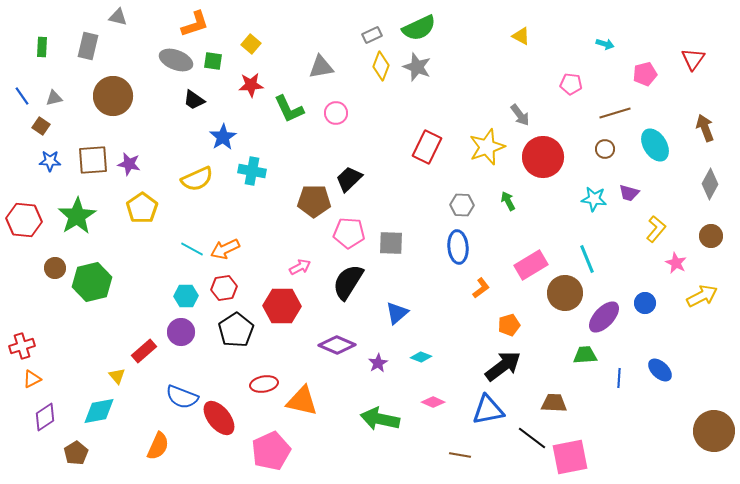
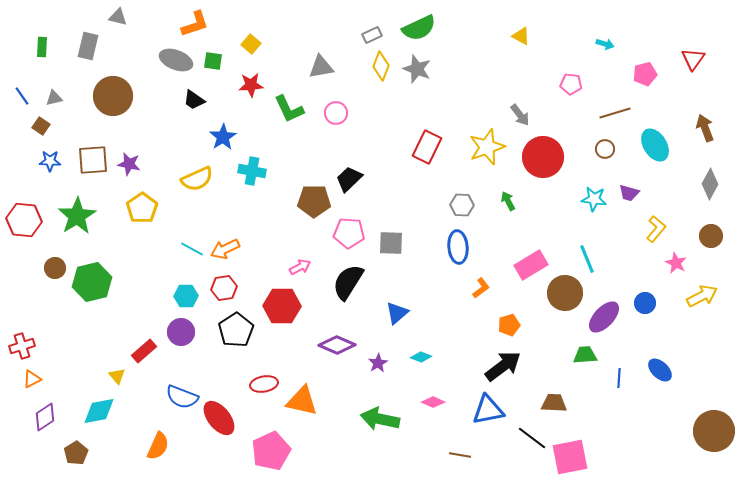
gray star at (417, 67): moved 2 px down
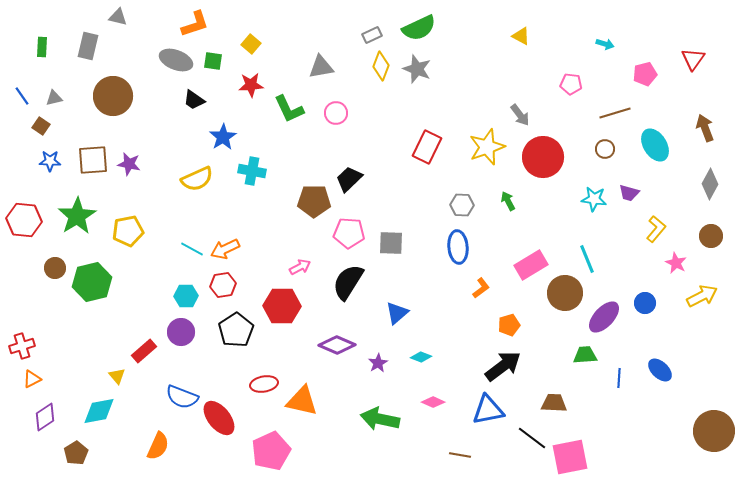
yellow pentagon at (142, 208): moved 14 px left, 23 px down; rotated 24 degrees clockwise
red hexagon at (224, 288): moved 1 px left, 3 px up
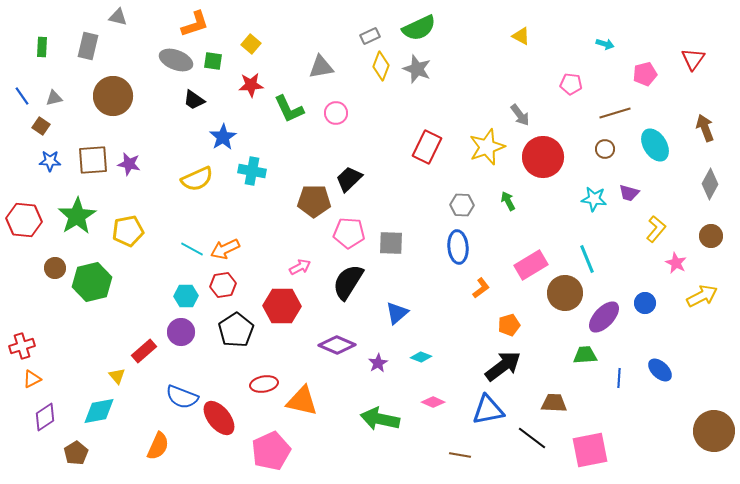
gray rectangle at (372, 35): moved 2 px left, 1 px down
pink square at (570, 457): moved 20 px right, 7 px up
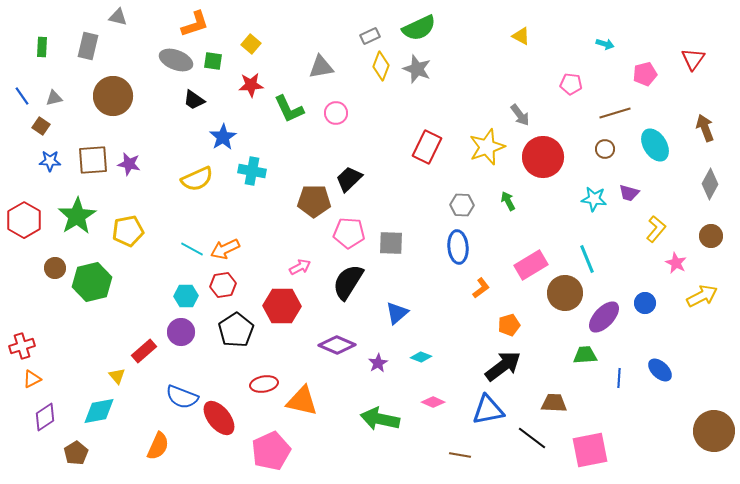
red hexagon at (24, 220): rotated 24 degrees clockwise
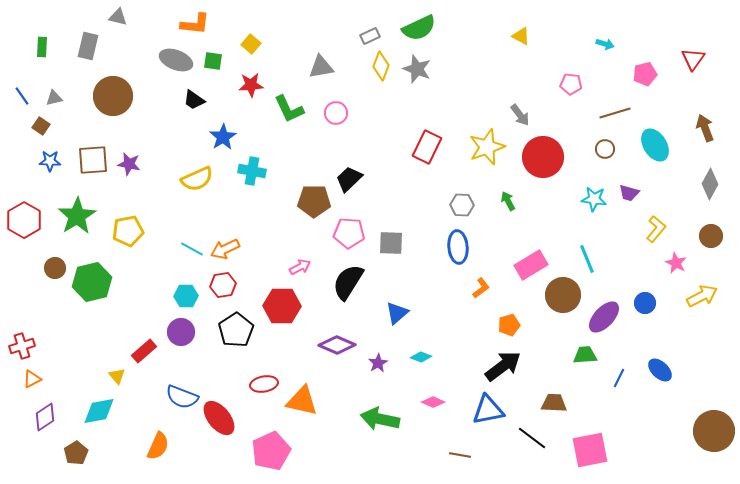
orange L-shape at (195, 24): rotated 24 degrees clockwise
brown circle at (565, 293): moved 2 px left, 2 px down
blue line at (619, 378): rotated 24 degrees clockwise
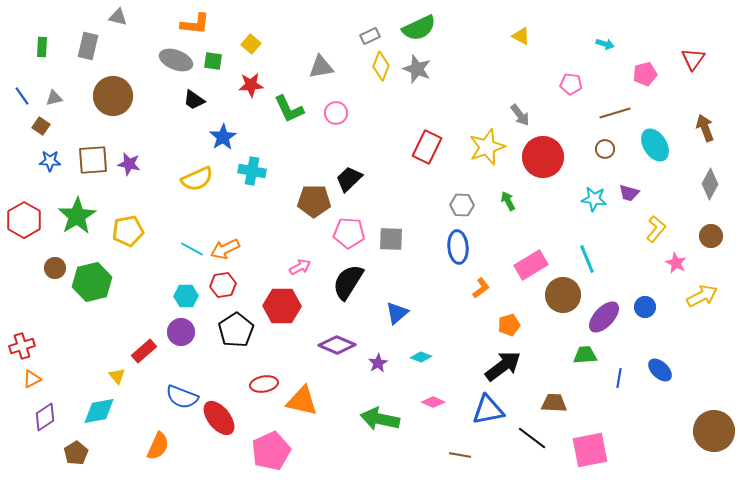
gray square at (391, 243): moved 4 px up
blue circle at (645, 303): moved 4 px down
blue line at (619, 378): rotated 18 degrees counterclockwise
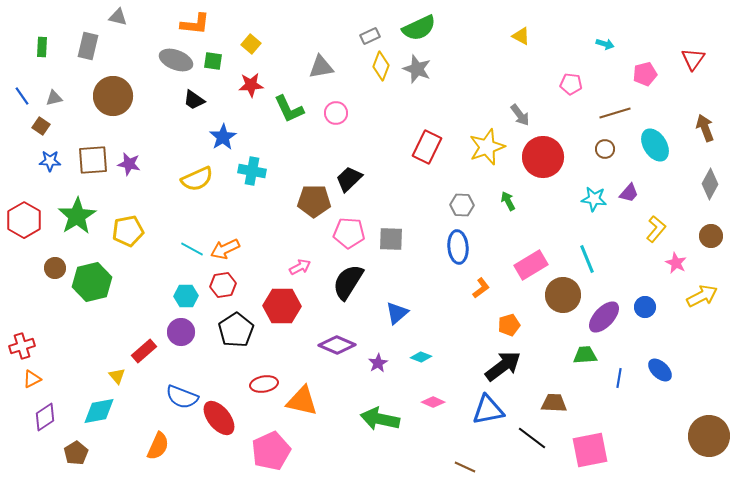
purple trapezoid at (629, 193): rotated 65 degrees counterclockwise
brown circle at (714, 431): moved 5 px left, 5 px down
brown line at (460, 455): moved 5 px right, 12 px down; rotated 15 degrees clockwise
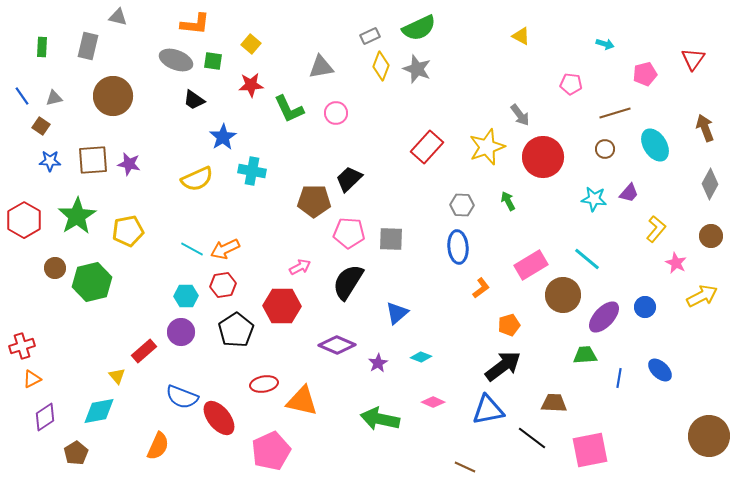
red rectangle at (427, 147): rotated 16 degrees clockwise
cyan line at (587, 259): rotated 28 degrees counterclockwise
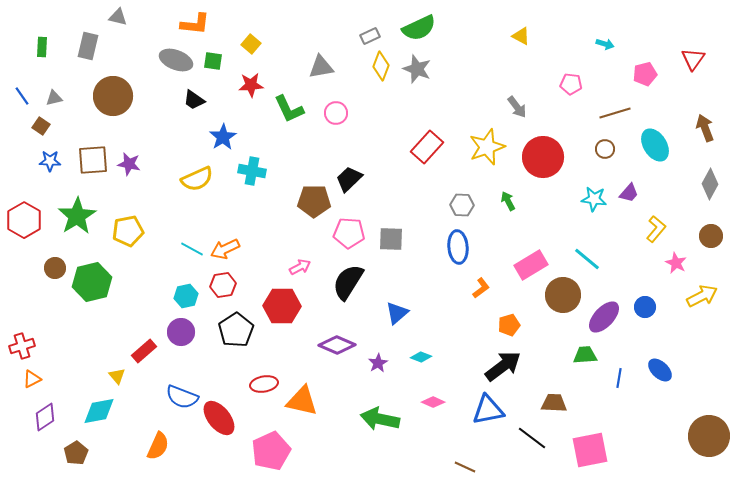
gray arrow at (520, 115): moved 3 px left, 8 px up
cyan hexagon at (186, 296): rotated 10 degrees counterclockwise
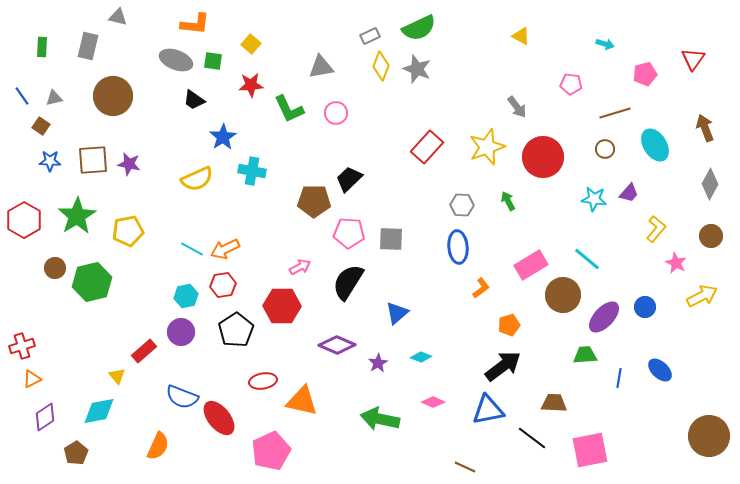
red ellipse at (264, 384): moved 1 px left, 3 px up
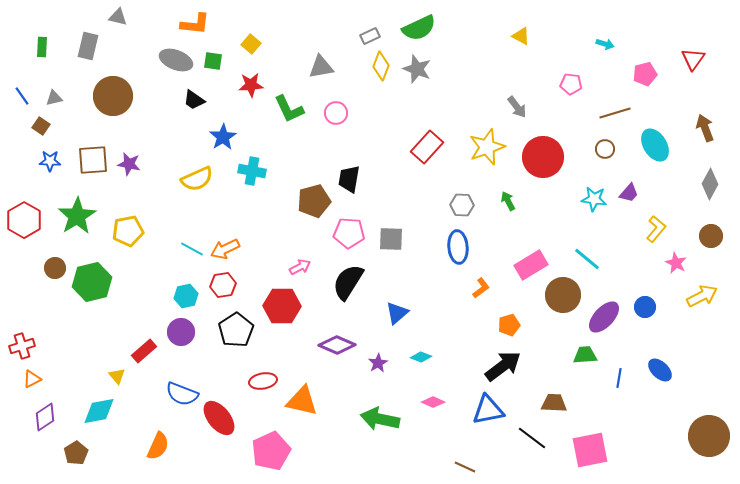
black trapezoid at (349, 179): rotated 36 degrees counterclockwise
brown pentagon at (314, 201): rotated 16 degrees counterclockwise
blue semicircle at (182, 397): moved 3 px up
